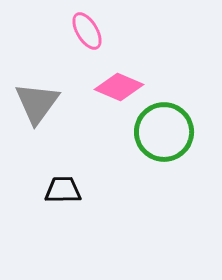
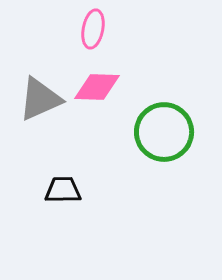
pink ellipse: moved 6 px right, 2 px up; rotated 42 degrees clockwise
pink diamond: moved 22 px left; rotated 21 degrees counterclockwise
gray triangle: moved 3 px right, 4 px up; rotated 30 degrees clockwise
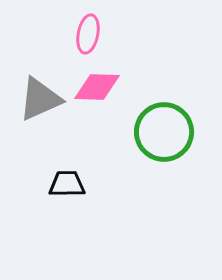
pink ellipse: moved 5 px left, 5 px down
black trapezoid: moved 4 px right, 6 px up
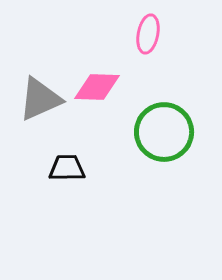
pink ellipse: moved 60 px right
black trapezoid: moved 16 px up
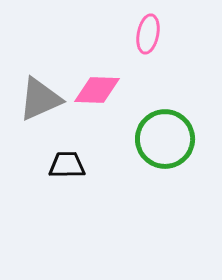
pink diamond: moved 3 px down
green circle: moved 1 px right, 7 px down
black trapezoid: moved 3 px up
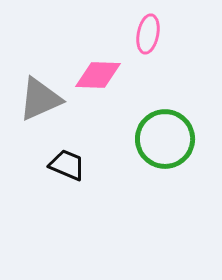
pink diamond: moved 1 px right, 15 px up
black trapezoid: rotated 24 degrees clockwise
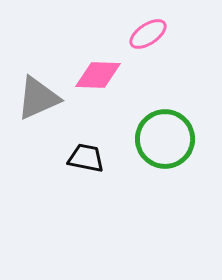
pink ellipse: rotated 45 degrees clockwise
gray triangle: moved 2 px left, 1 px up
black trapezoid: moved 19 px right, 7 px up; rotated 12 degrees counterclockwise
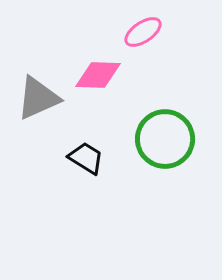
pink ellipse: moved 5 px left, 2 px up
black trapezoid: rotated 21 degrees clockwise
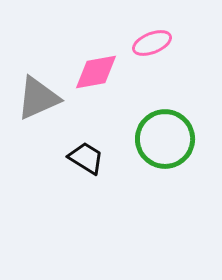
pink ellipse: moved 9 px right, 11 px down; rotated 12 degrees clockwise
pink diamond: moved 2 px left, 3 px up; rotated 12 degrees counterclockwise
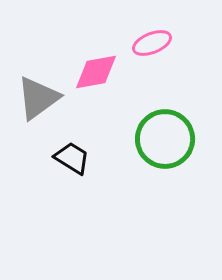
gray triangle: rotated 12 degrees counterclockwise
black trapezoid: moved 14 px left
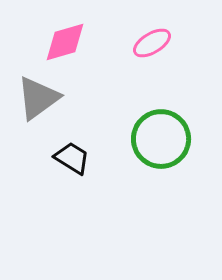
pink ellipse: rotated 9 degrees counterclockwise
pink diamond: moved 31 px left, 30 px up; rotated 6 degrees counterclockwise
green circle: moved 4 px left
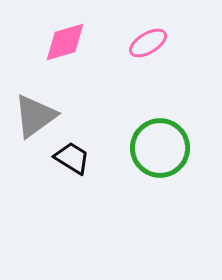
pink ellipse: moved 4 px left
gray triangle: moved 3 px left, 18 px down
green circle: moved 1 px left, 9 px down
